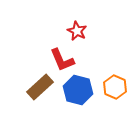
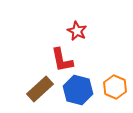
red L-shape: rotated 12 degrees clockwise
brown rectangle: moved 2 px down
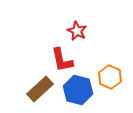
orange hexagon: moved 5 px left, 10 px up
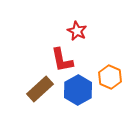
blue hexagon: rotated 16 degrees clockwise
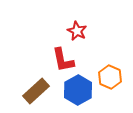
red L-shape: moved 1 px right
brown rectangle: moved 4 px left, 2 px down
